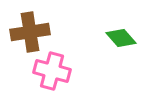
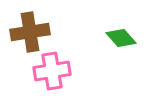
pink cross: rotated 24 degrees counterclockwise
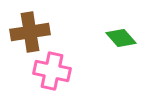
pink cross: rotated 21 degrees clockwise
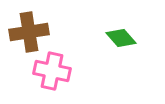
brown cross: moved 1 px left
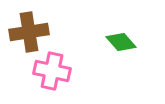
green diamond: moved 4 px down
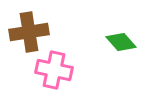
pink cross: moved 2 px right, 1 px up
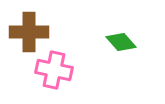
brown cross: rotated 9 degrees clockwise
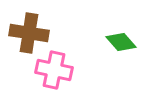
brown cross: moved 1 px down; rotated 9 degrees clockwise
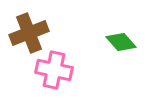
brown cross: rotated 30 degrees counterclockwise
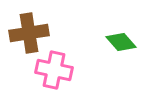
brown cross: rotated 12 degrees clockwise
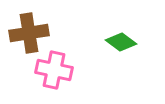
green diamond: rotated 12 degrees counterclockwise
